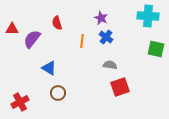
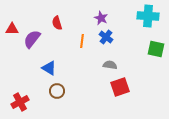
brown circle: moved 1 px left, 2 px up
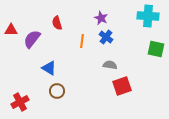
red triangle: moved 1 px left, 1 px down
red square: moved 2 px right, 1 px up
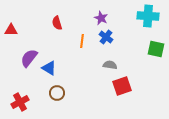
purple semicircle: moved 3 px left, 19 px down
brown circle: moved 2 px down
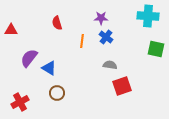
purple star: rotated 24 degrees counterclockwise
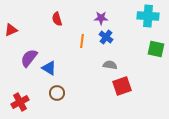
red semicircle: moved 4 px up
red triangle: rotated 24 degrees counterclockwise
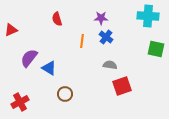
brown circle: moved 8 px right, 1 px down
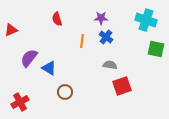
cyan cross: moved 2 px left, 4 px down; rotated 15 degrees clockwise
brown circle: moved 2 px up
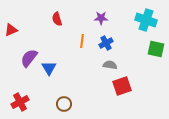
blue cross: moved 6 px down; rotated 24 degrees clockwise
blue triangle: rotated 28 degrees clockwise
brown circle: moved 1 px left, 12 px down
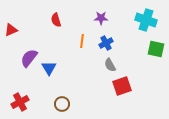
red semicircle: moved 1 px left, 1 px down
gray semicircle: rotated 128 degrees counterclockwise
brown circle: moved 2 px left
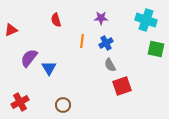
brown circle: moved 1 px right, 1 px down
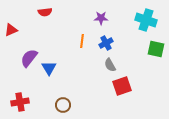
red semicircle: moved 11 px left, 8 px up; rotated 80 degrees counterclockwise
red cross: rotated 18 degrees clockwise
